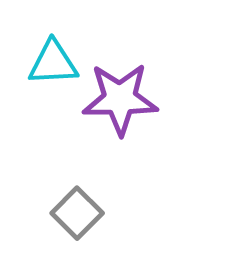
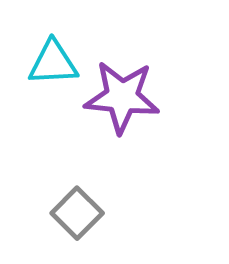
purple star: moved 2 px right, 2 px up; rotated 6 degrees clockwise
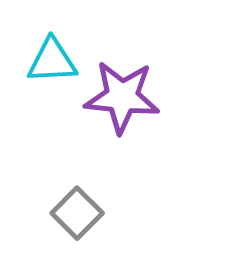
cyan triangle: moved 1 px left, 2 px up
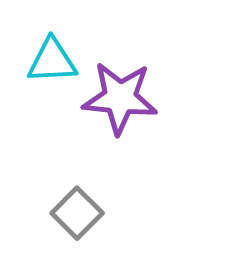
purple star: moved 2 px left, 1 px down
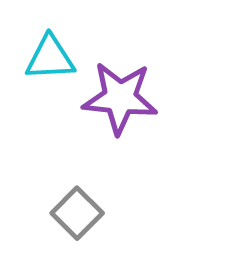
cyan triangle: moved 2 px left, 3 px up
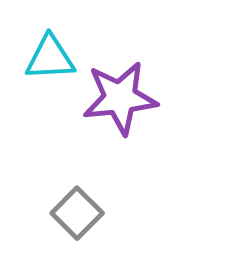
purple star: rotated 12 degrees counterclockwise
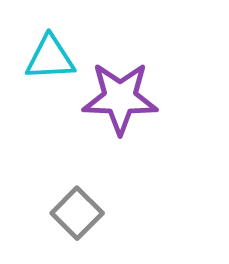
purple star: rotated 8 degrees clockwise
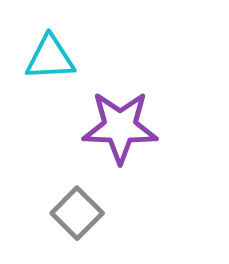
purple star: moved 29 px down
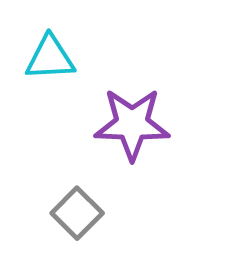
purple star: moved 12 px right, 3 px up
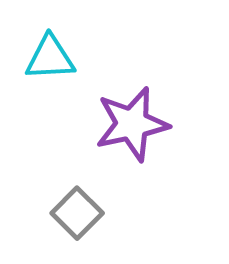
purple star: rotated 14 degrees counterclockwise
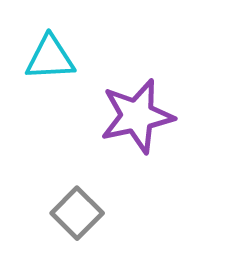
purple star: moved 5 px right, 8 px up
